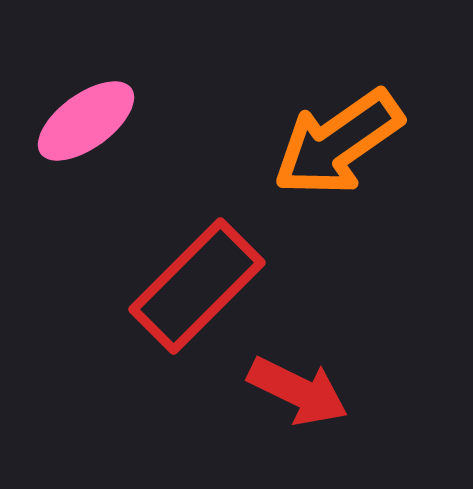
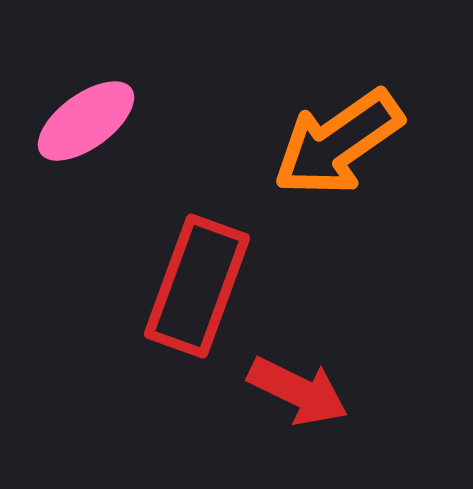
red rectangle: rotated 25 degrees counterclockwise
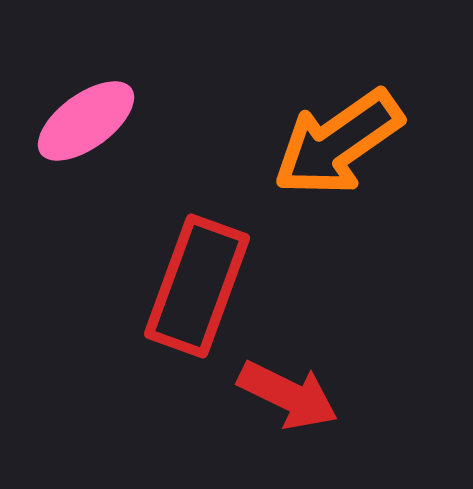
red arrow: moved 10 px left, 4 px down
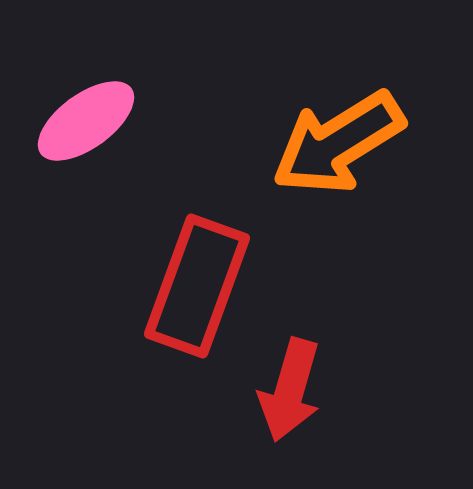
orange arrow: rotated 3 degrees clockwise
red arrow: moved 2 px right, 5 px up; rotated 80 degrees clockwise
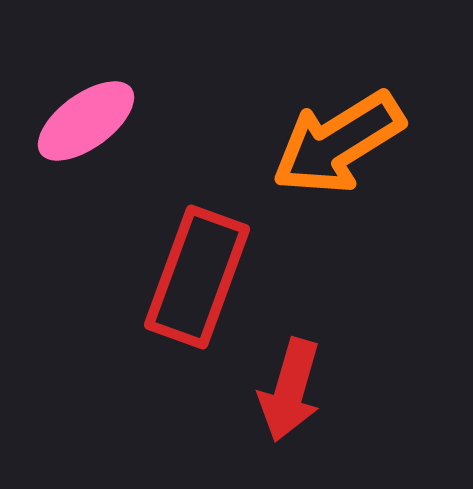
red rectangle: moved 9 px up
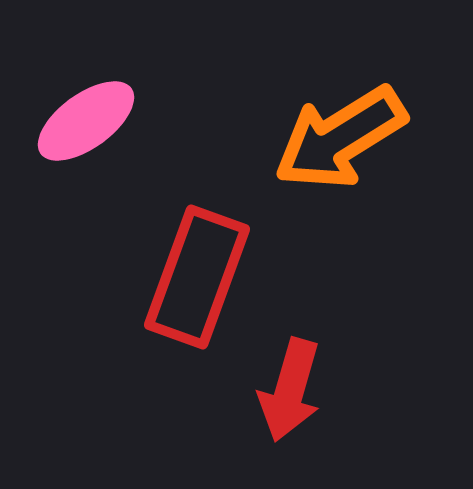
orange arrow: moved 2 px right, 5 px up
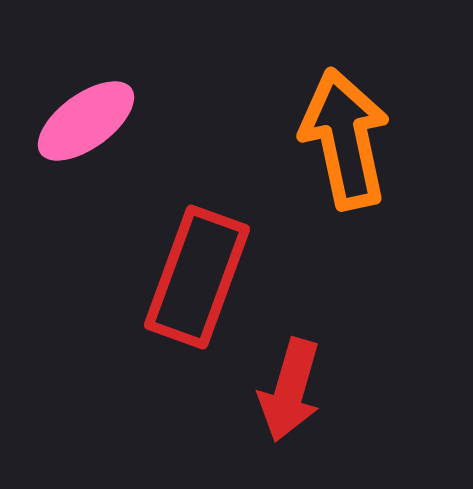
orange arrow: moved 5 px right, 1 px down; rotated 110 degrees clockwise
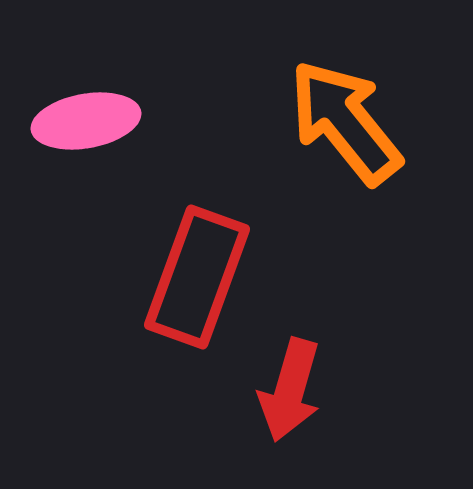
pink ellipse: rotated 26 degrees clockwise
orange arrow: moved 17 px up; rotated 27 degrees counterclockwise
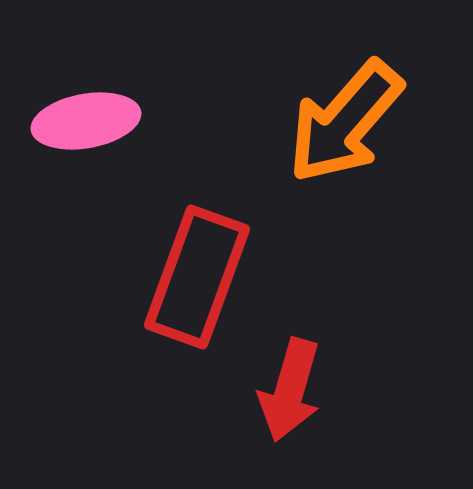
orange arrow: rotated 100 degrees counterclockwise
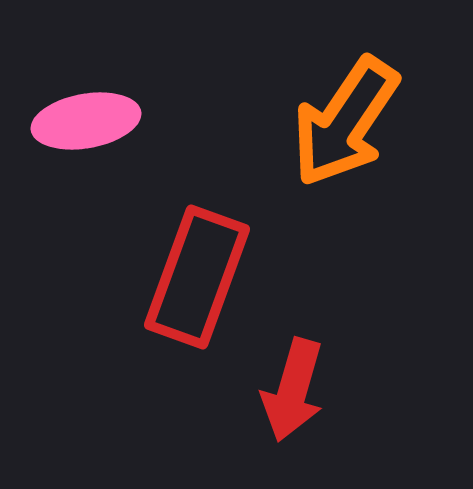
orange arrow: rotated 7 degrees counterclockwise
red arrow: moved 3 px right
